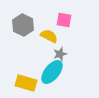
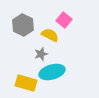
pink square: rotated 28 degrees clockwise
yellow semicircle: moved 1 px right, 1 px up
gray star: moved 19 px left
cyan ellipse: rotated 35 degrees clockwise
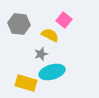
gray hexagon: moved 4 px left, 1 px up; rotated 20 degrees counterclockwise
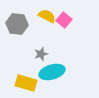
gray hexagon: moved 2 px left
yellow semicircle: moved 3 px left, 19 px up
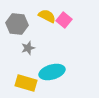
gray star: moved 13 px left, 6 px up
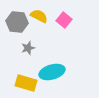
yellow semicircle: moved 8 px left
gray hexagon: moved 2 px up
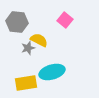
yellow semicircle: moved 24 px down
pink square: moved 1 px right
yellow rectangle: rotated 25 degrees counterclockwise
